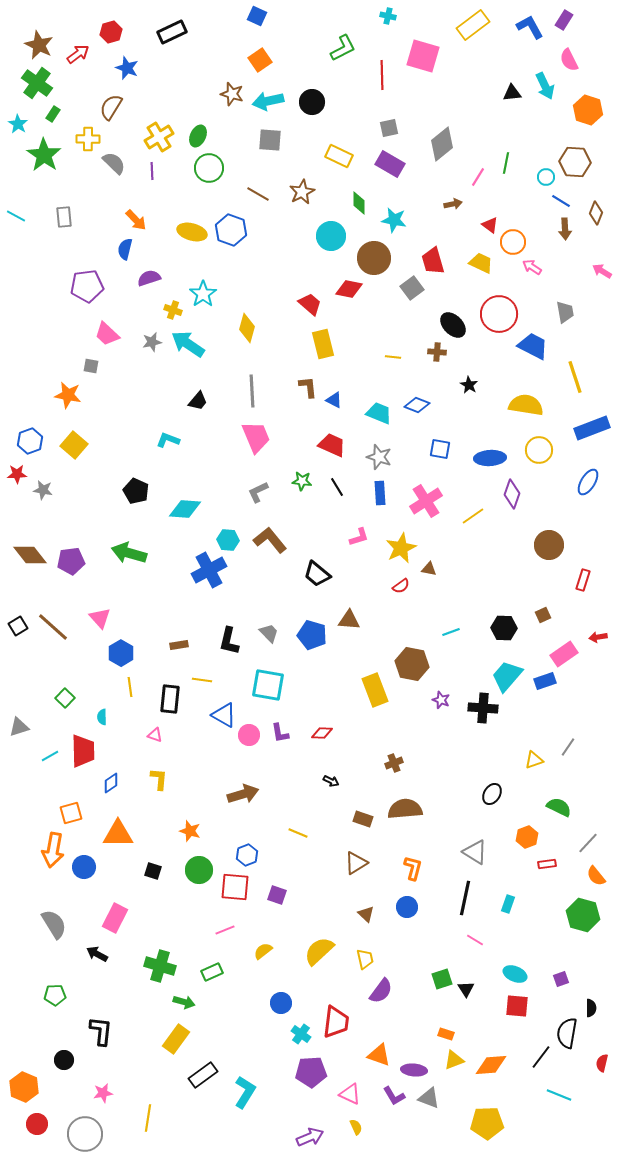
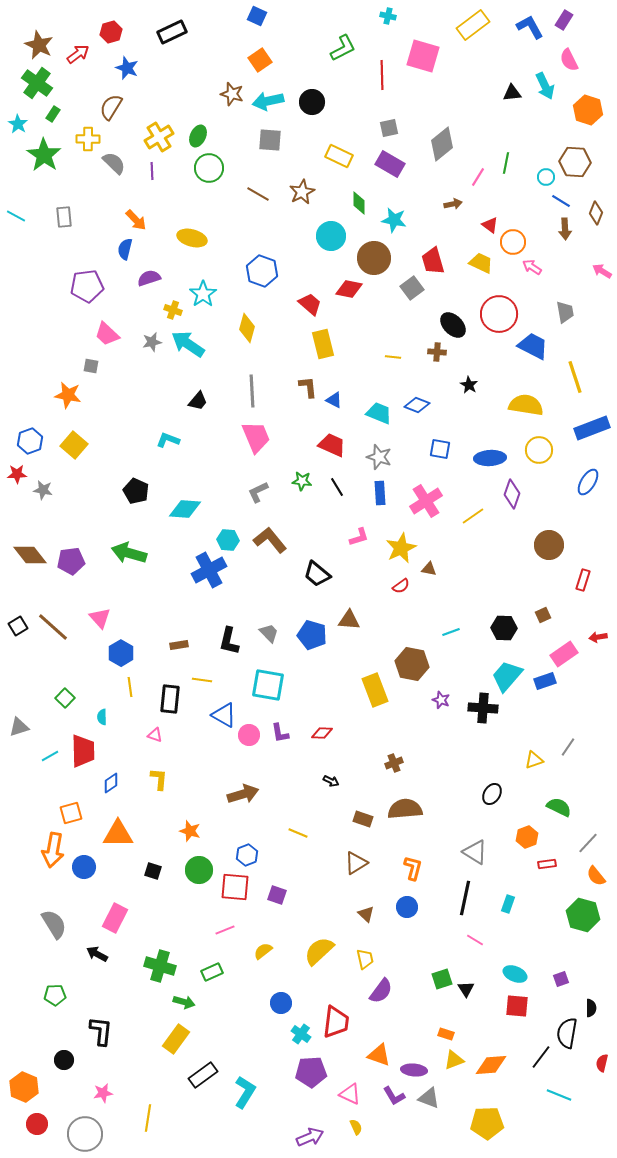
blue hexagon at (231, 230): moved 31 px right, 41 px down
yellow ellipse at (192, 232): moved 6 px down
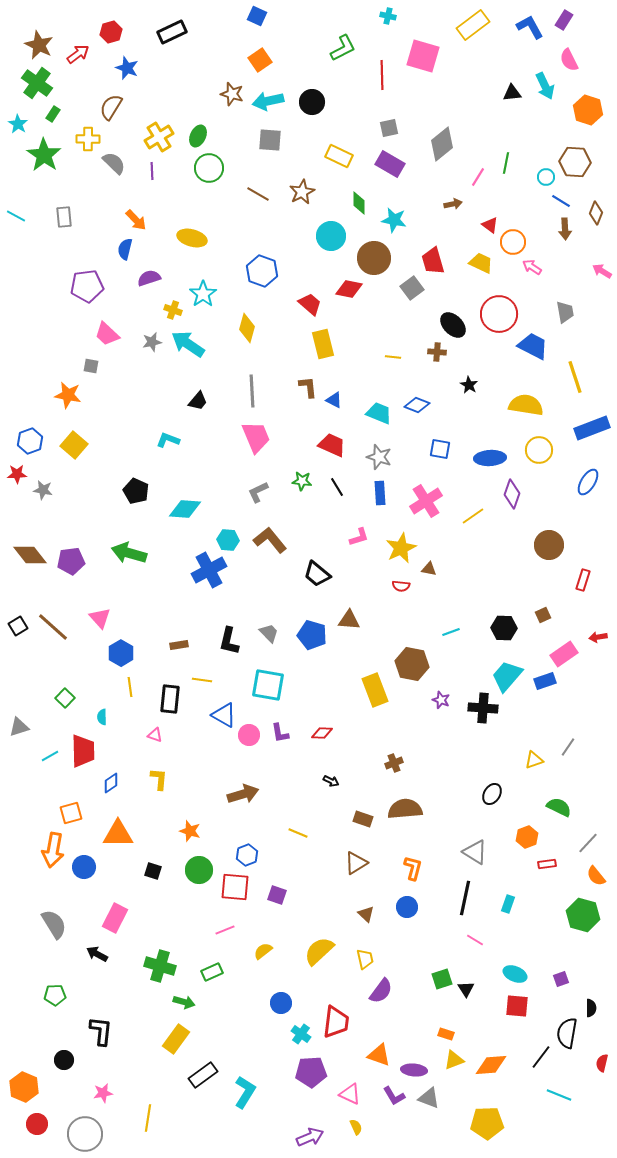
red semicircle at (401, 586): rotated 42 degrees clockwise
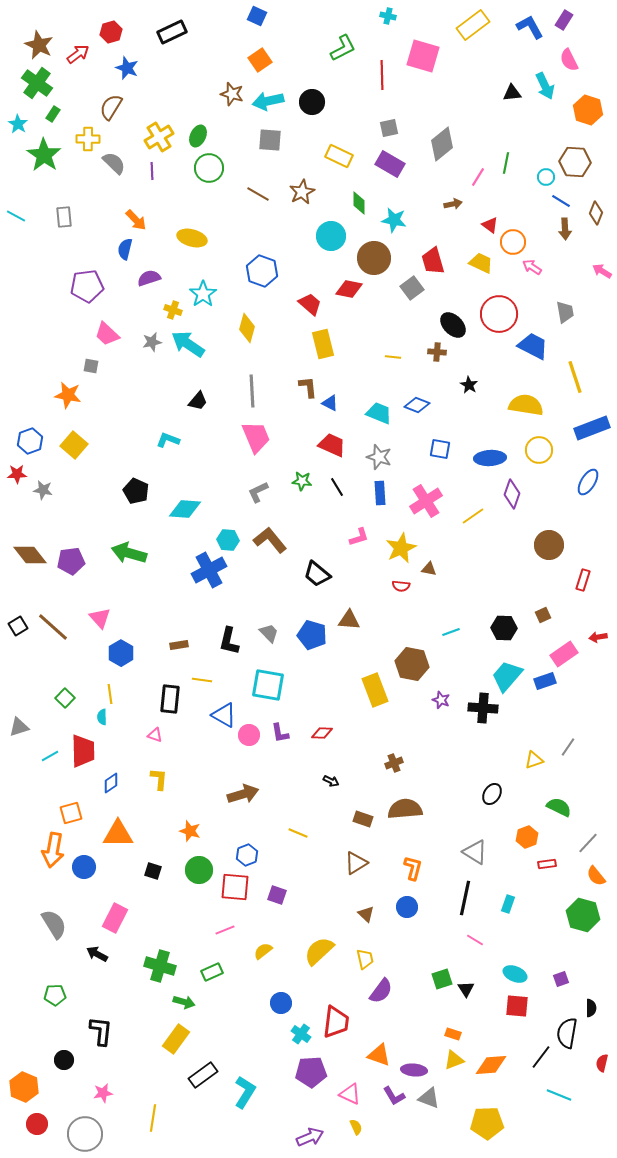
blue triangle at (334, 400): moved 4 px left, 3 px down
yellow line at (130, 687): moved 20 px left, 7 px down
orange rectangle at (446, 1034): moved 7 px right
yellow line at (148, 1118): moved 5 px right
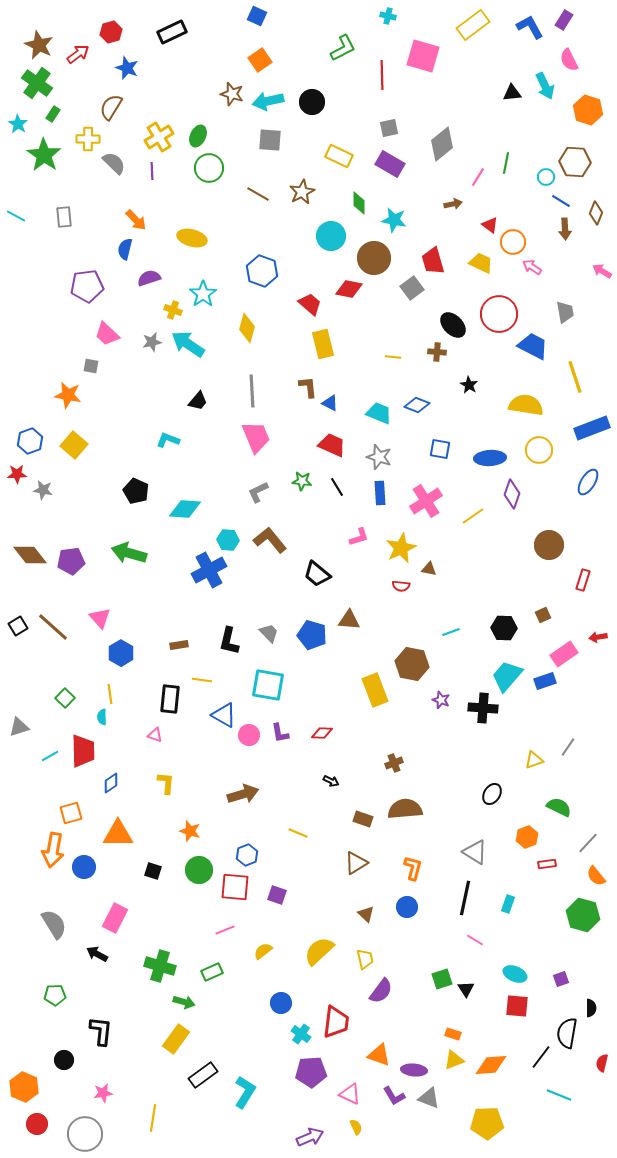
yellow L-shape at (159, 779): moved 7 px right, 4 px down
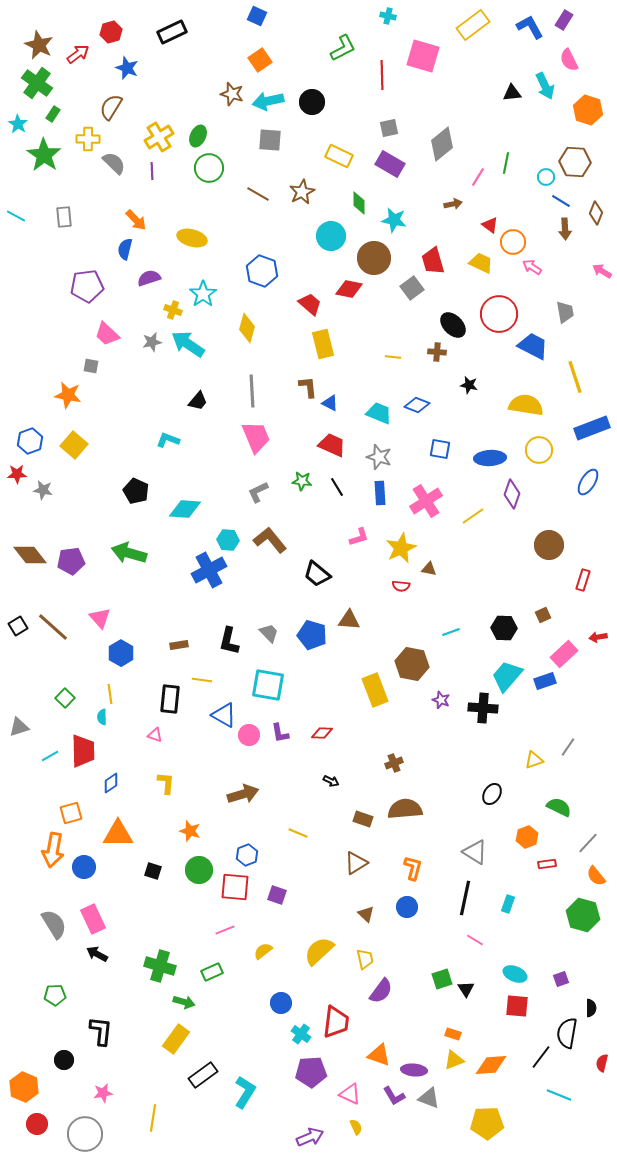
black star at (469, 385): rotated 18 degrees counterclockwise
pink rectangle at (564, 654): rotated 8 degrees counterclockwise
pink rectangle at (115, 918): moved 22 px left, 1 px down; rotated 52 degrees counterclockwise
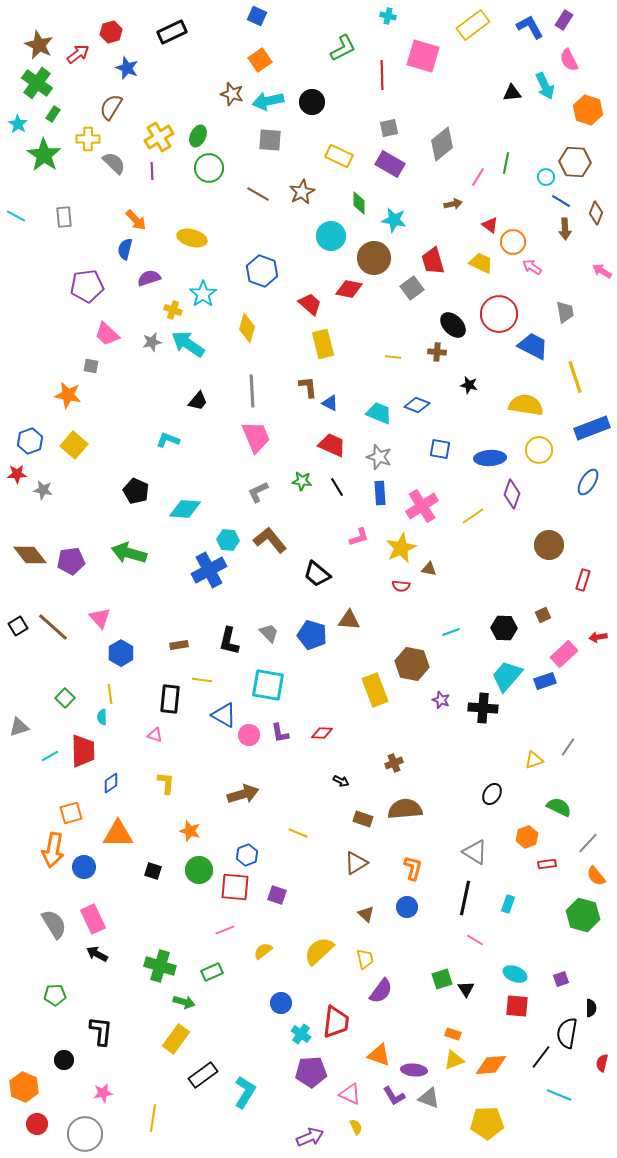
pink cross at (426, 501): moved 4 px left, 5 px down
black arrow at (331, 781): moved 10 px right
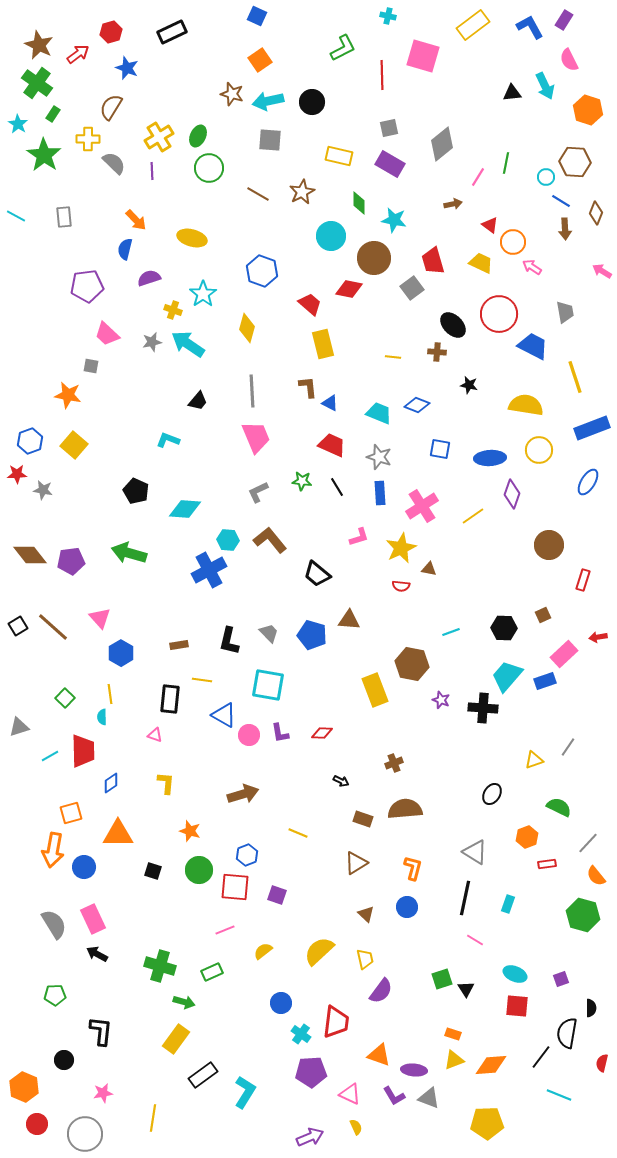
yellow rectangle at (339, 156): rotated 12 degrees counterclockwise
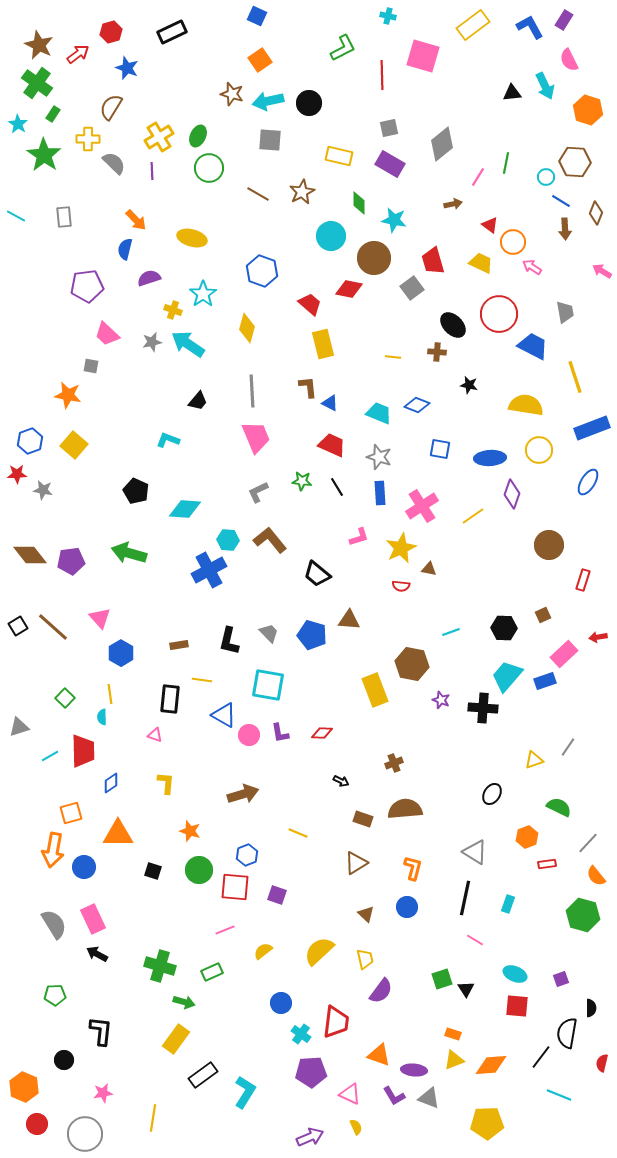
black circle at (312, 102): moved 3 px left, 1 px down
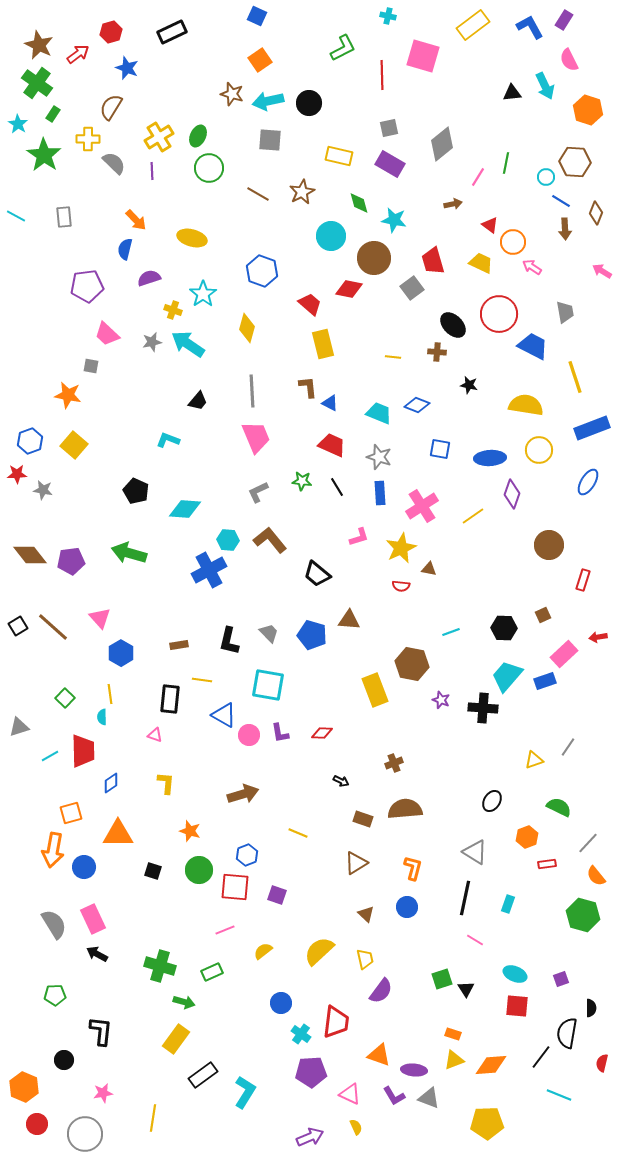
green diamond at (359, 203): rotated 15 degrees counterclockwise
black ellipse at (492, 794): moved 7 px down
